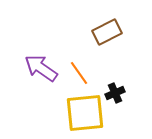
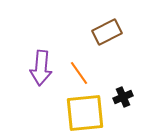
purple arrow: rotated 120 degrees counterclockwise
black cross: moved 8 px right, 4 px down
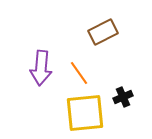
brown rectangle: moved 4 px left
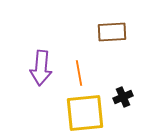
brown rectangle: moved 9 px right; rotated 24 degrees clockwise
orange line: rotated 25 degrees clockwise
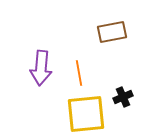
brown rectangle: rotated 8 degrees counterclockwise
yellow square: moved 1 px right, 1 px down
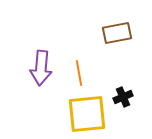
brown rectangle: moved 5 px right, 1 px down
yellow square: moved 1 px right
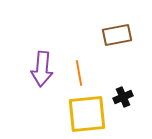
brown rectangle: moved 2 px down
purple arrow: moved 1 px right, 1 px down
